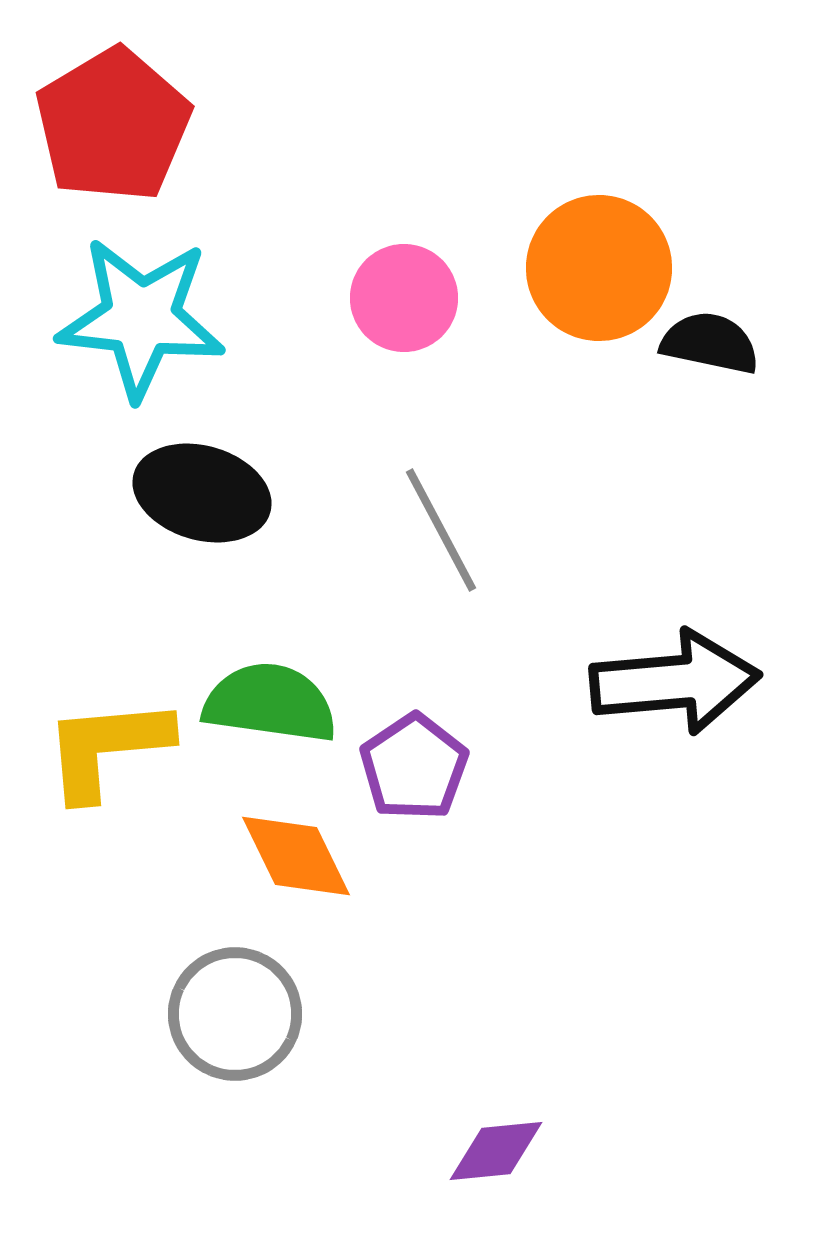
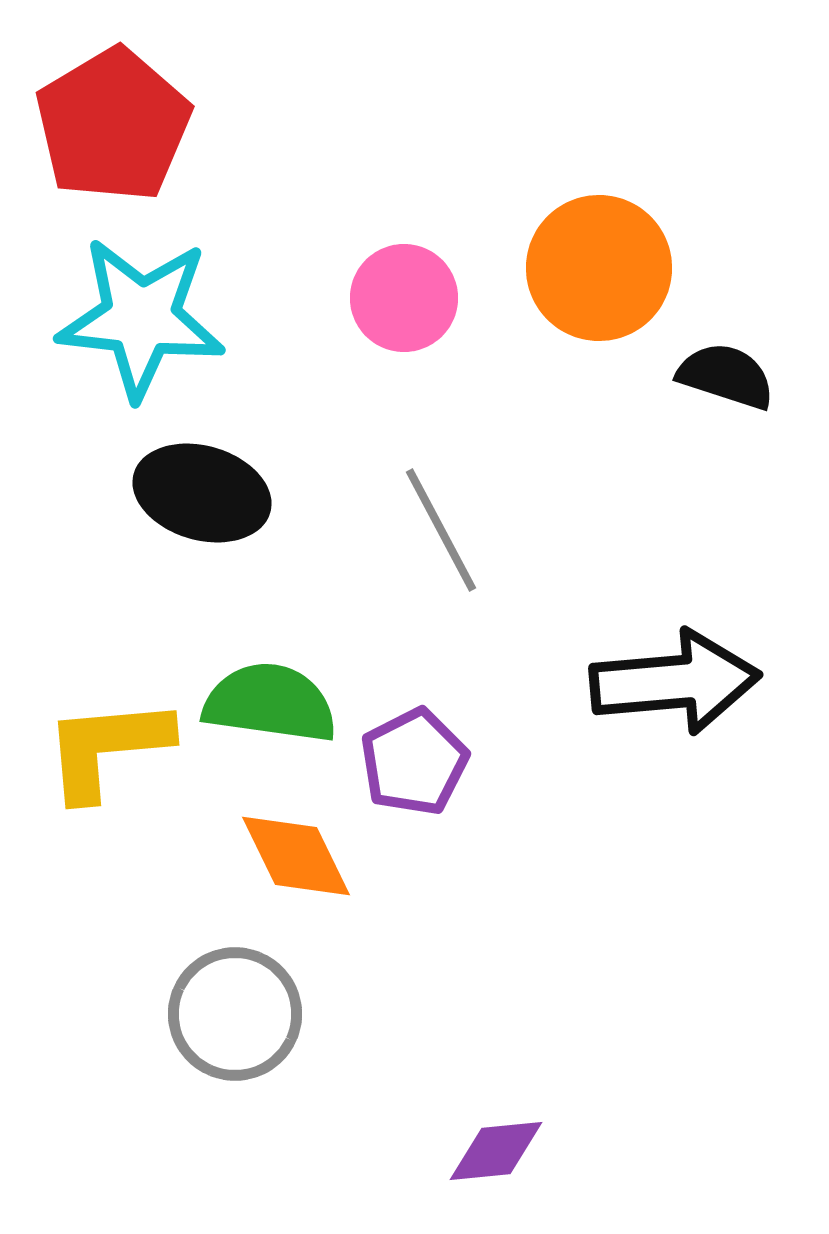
black semicircle: moved 16 px right, 33 px down; rotated 6 degrees clockwise
purple pentagon: moved 5 px up; rotated 7 degrees clockwise
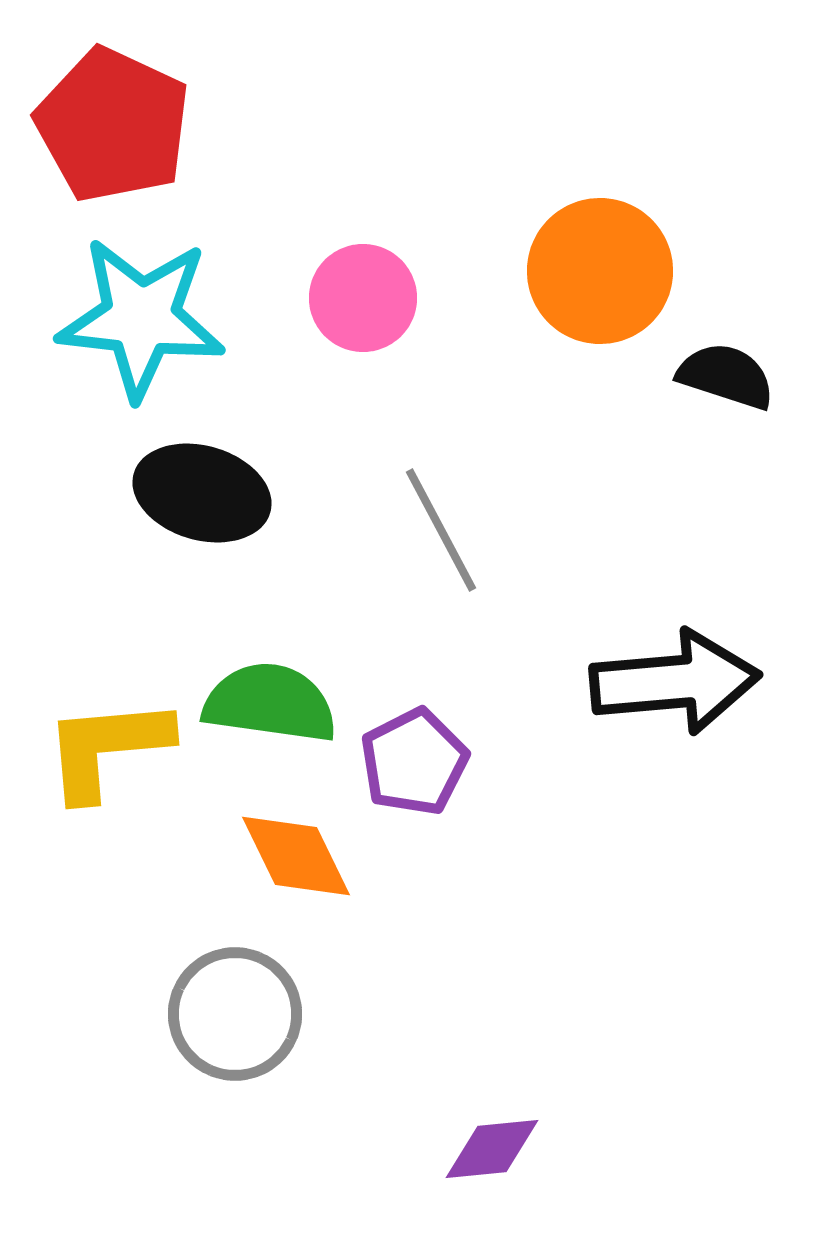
red pentagon: rotated 16 degrees counterclockwise
orange circle: moved 1 px right, 3 px down
pink circle: moved 41 px left
purple diamond: moved 4 px left, 2 px up
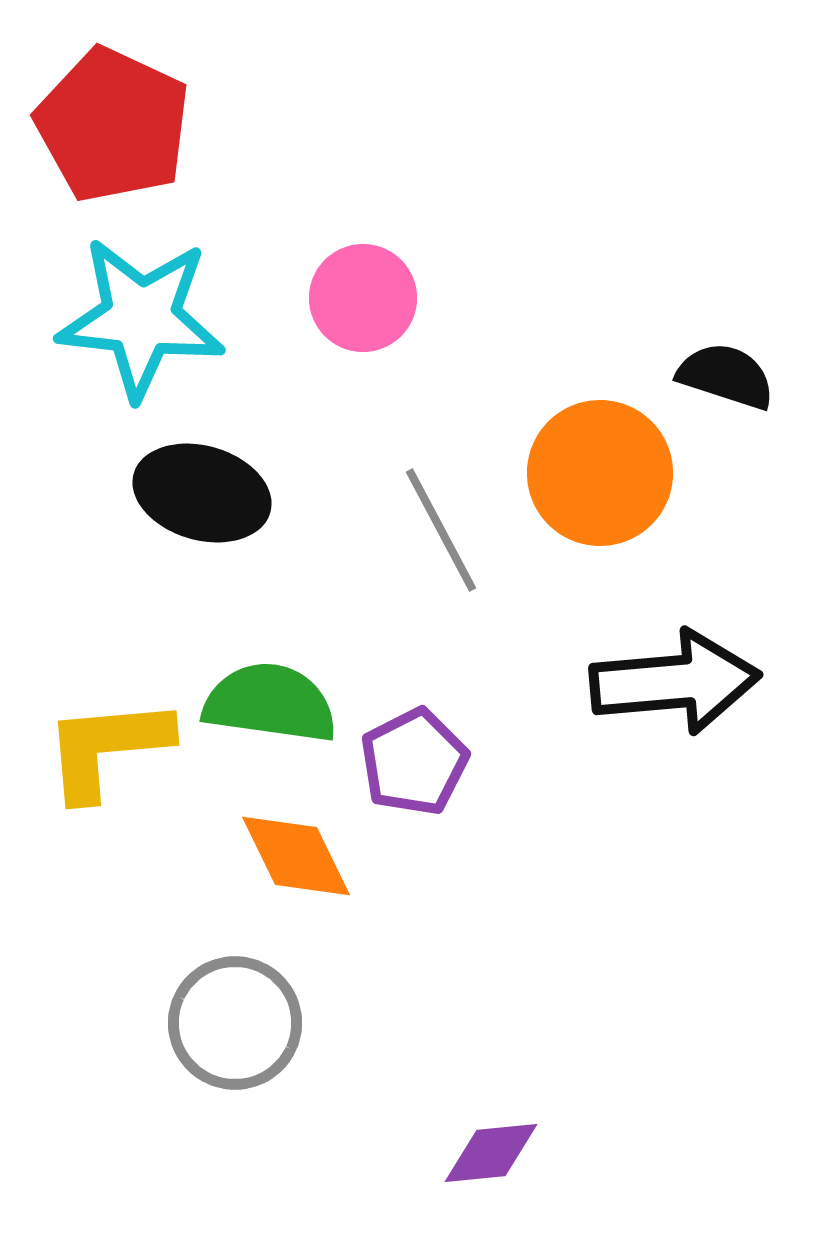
orange circle: moved 202 px down
gray circle: moved 9 px down
purple diamond: moved 1 px left, 4 px down
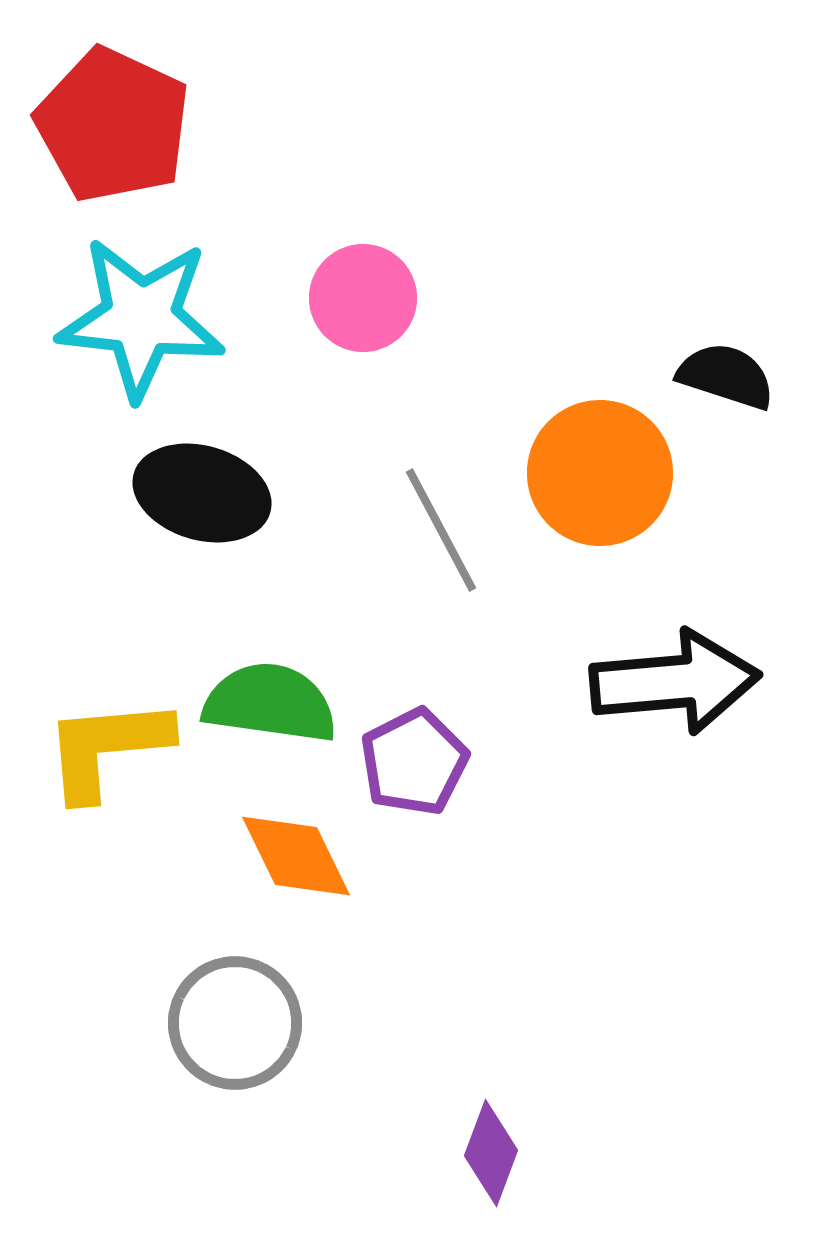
purple diamond: rotated 64 degrees counterclockwise
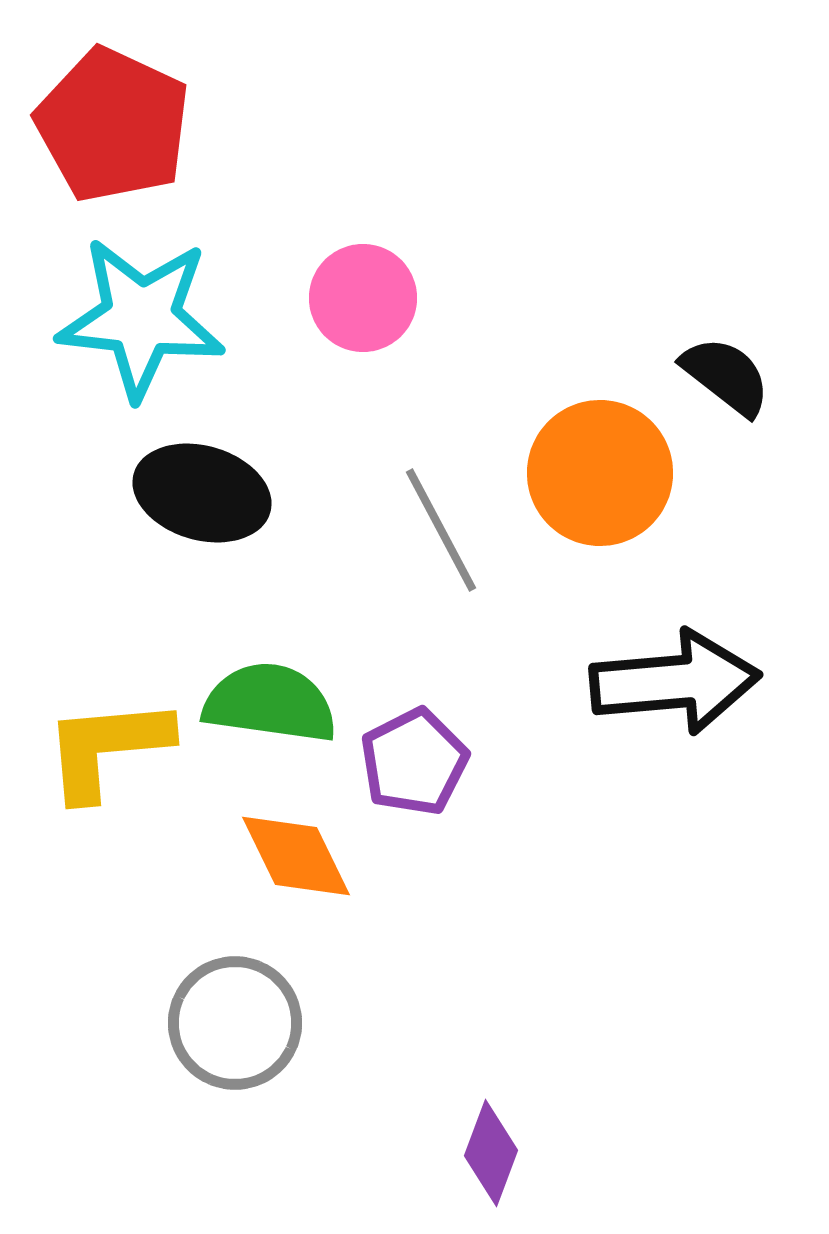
black semicircle: rotated 20 degrees clockwise
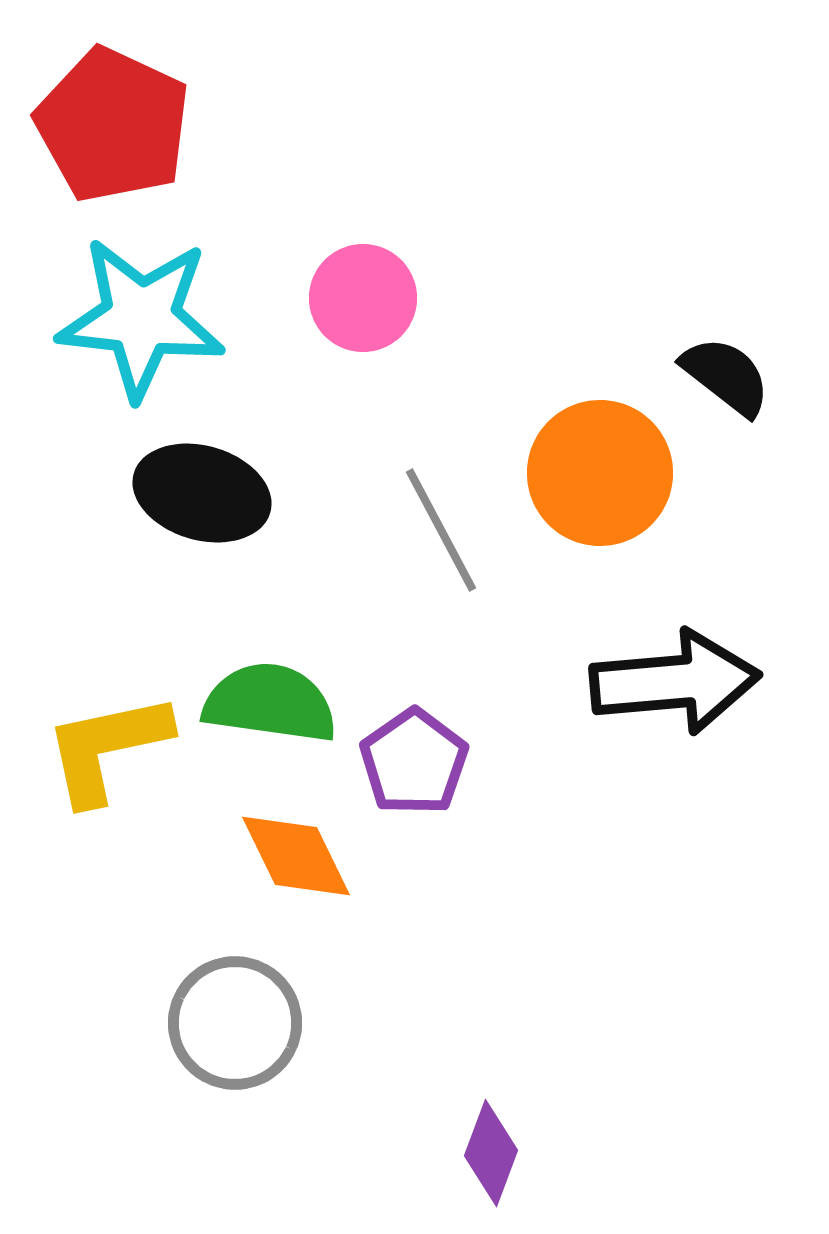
yellow L-shape: rotated 7 degrees counterclockwise
purple pentagon: rotated 8 degrees counterclockwise
